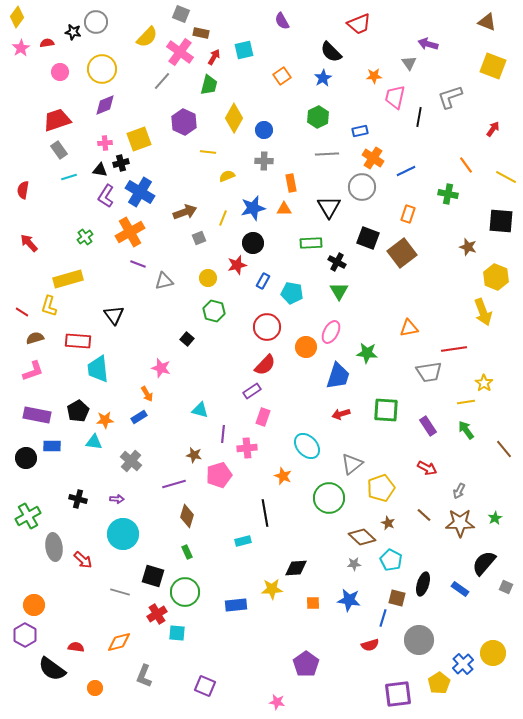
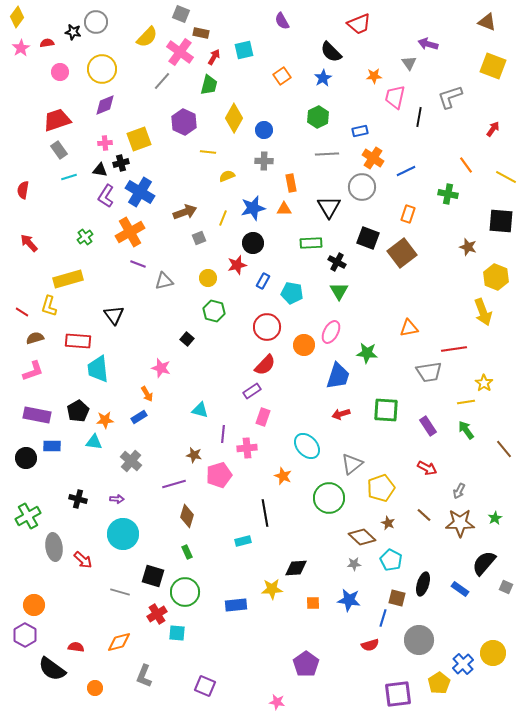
orange circle at (306, 347): moved 2 px left, 2 px up
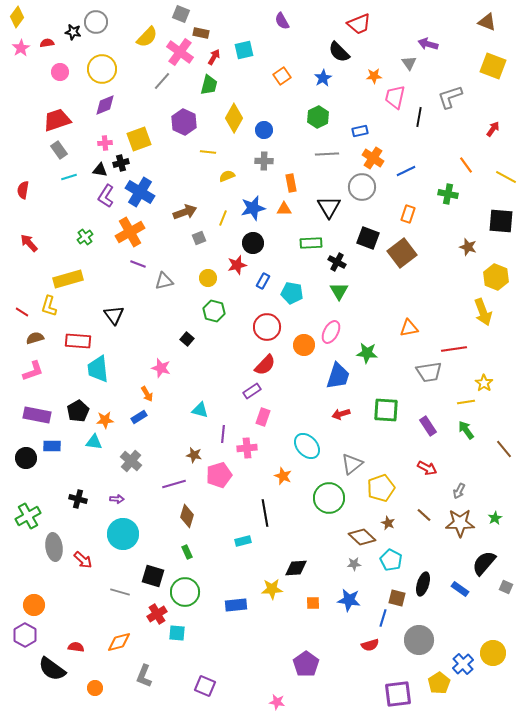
black semicircle at (331, 52): moved 8 px right
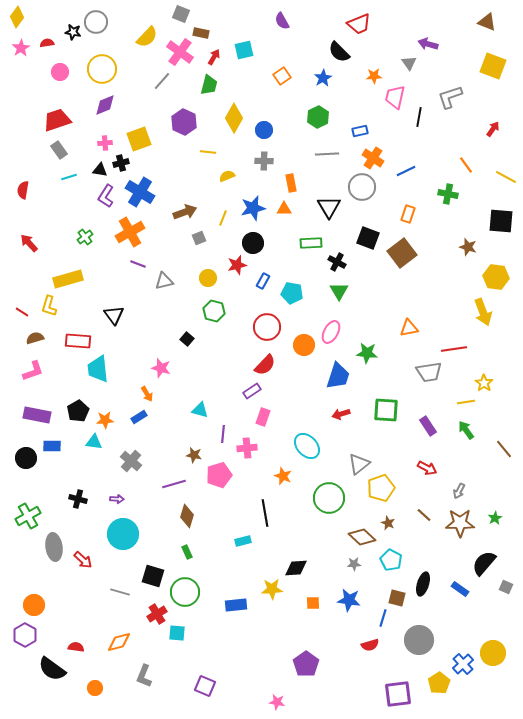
yellow hexagon at (496, 277): rotated 15 degrees counterclockwise
gray triangle at (352, 464): moved 7 px right
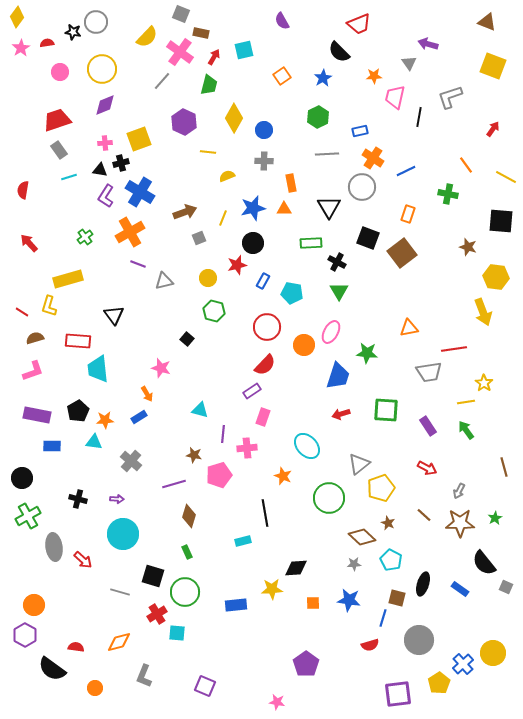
brown line at (504, 449): moved 18 px down; rotated 24 degrees clockwise
black circle at (26, 458): moved 4 px left, 20 px down
brown diamond at (187, 516): moved 2 px right
black semicircle at (484, 563): rotated 80 degrees counterclockwise
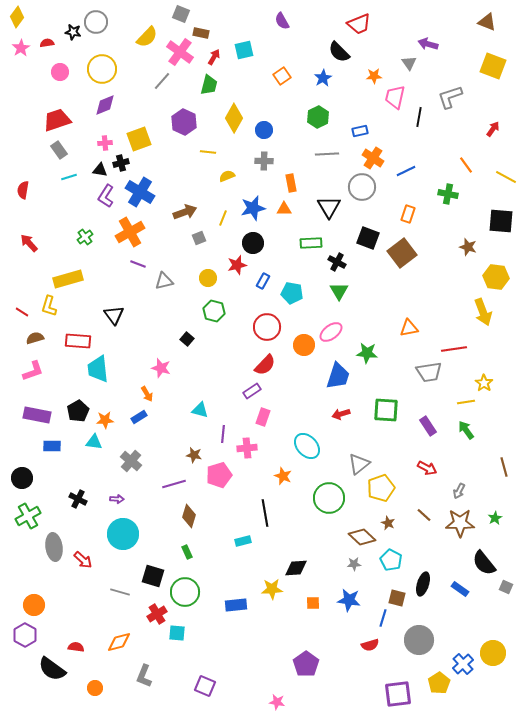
pink ellipse at (331, 332): rotated 25 degrees clockwise
black cross at (78, 499): rotated 12 degrees clockwise
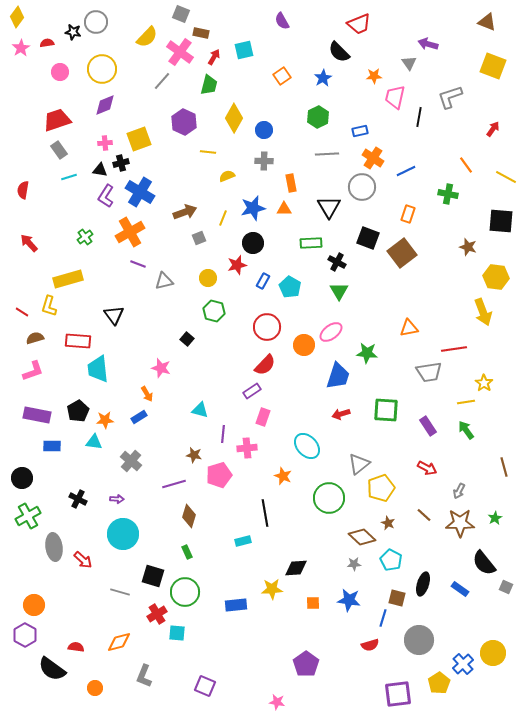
cyan pentagon at (292, 293): moved 2 px left, 6 px up; rotated 20 degrees clockwise
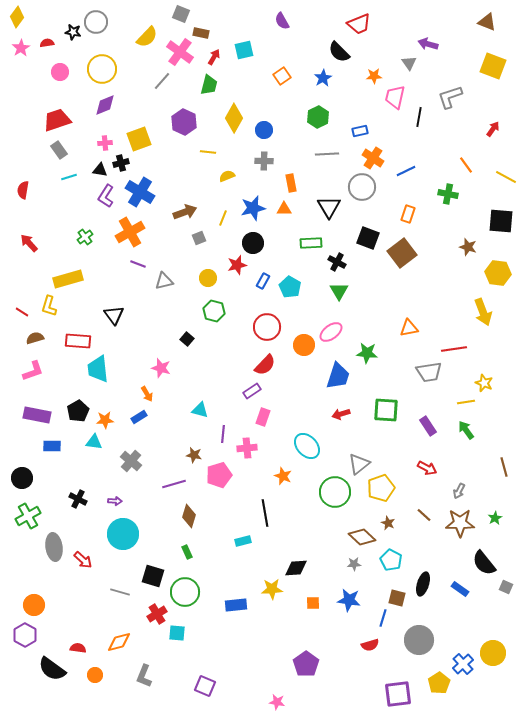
yellow hexagon at (496, 277): moved 2 px right, 4 px up
yellow star at (484, 383): rotated 12 degrees counterclockwise
green circle at (329, 498): moved 6 px right, 6 px up
purple arrow at (117, 499): moved 2 px left, 2 px down
red semicircle at (76, 647): moved 2 px right, 1 px down
orange circle at (95, 688): moved 13 px up
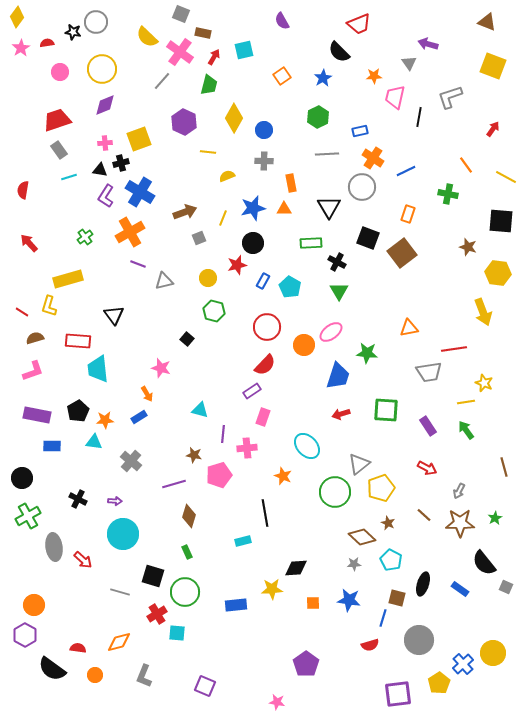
brown rectangle at (201, 33): moved 2 px right
yellow semicircle at (147, 37): rotated 90 degrees clockwise
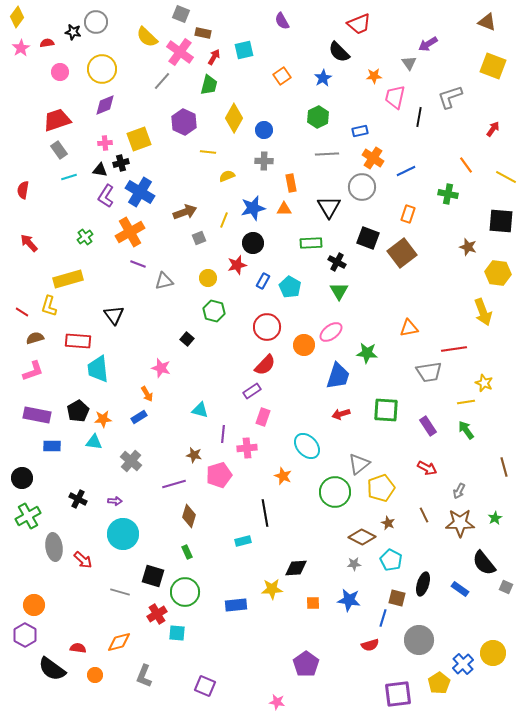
purple arrow at (428, 44): rotated 48 degrees counterclockwise
yellow line at (223, 218): moved 1 px right, 2 px down
orange star at (105, 420): moved 2 px left, 1 px up
brown line at (424, 515): rotated 21 degrees clockwise
brown diamond at (362, 537): rotated 16 degrees counterclockwise
